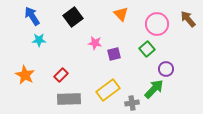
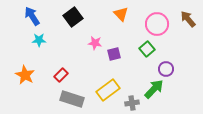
gray rectangle: moved 3 px right; rotated 20 degrees clockwise
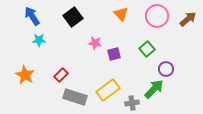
brown arrow: rotated 90 degrees clockwise
pink circle: moved 8 px up
gray rectangle: moved 3 px right, 2 px up
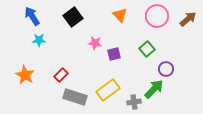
orange triangle: moved 1 px left, 1 px down
gray cross: moved 2 px right, 1 px up
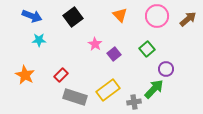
blue arrow: rotated 144 degrees clockwise
pink star: moved 1 px down; rotated 24 degrees clockwise
purple square: rotated 24 degrees counterclockwise
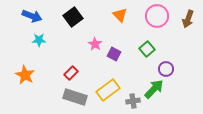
brown arrow: rotated 150 degrees clockwise
purple square: rotated 24 degrees counterclockwise
red rectangle: moved 10 px right, 2 px up
gray cross: moved 1 px left, 1 px up
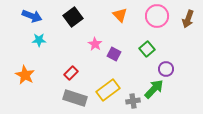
gray rectangle: moved 1 px down
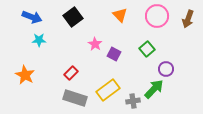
blue arrow: moved 1 px down
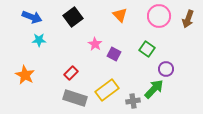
pink circle: moved 2 px right
green square: rotated 14 degrees counterclockwise
yellow rectangle: moved 1 px left
